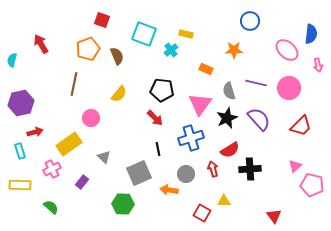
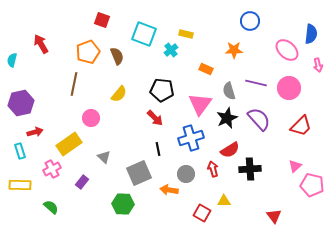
orange pentagon at (88, 49): moved 3 px down
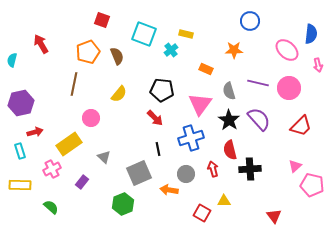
purple line at (256, 83): moved 2 px right
black star at (227, 118): moved 2 px right, 2 px down; rotated 15 degrees counterclockwise
red semicircle at (230, 150): rotated 108 degrees clockwise
green hexagon at (123, 204): rotated 25 degrees counterclockwise
